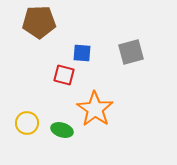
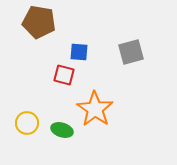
brown pentagon: rotated 12 degrees clockwise
blue square: moved 3 px left, 1 px up
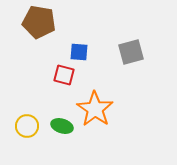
yellow circle: moved 3 px down
green ellipse: moved 4 px up
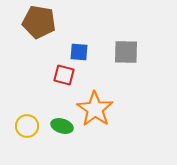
gray square: moved 5 px left; rotated 16 degrees clockwise
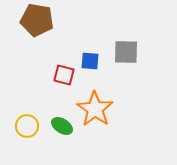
brown pentagon: moved 2 px left, 2 px up
blue square: moved 11 px right, 9 px down
green ellipse: rotated 15 degrees clockwise
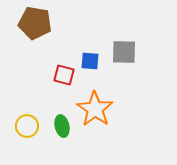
brown pentagon: moved 2 px left, 3 px down
gray square: moved 2 px left
green ellipse: rotated 45 degrees clockwise
